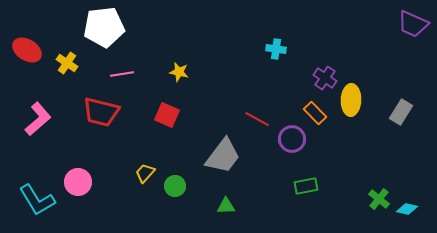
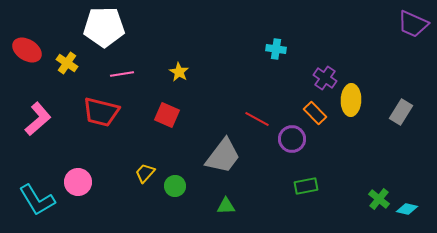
white pentagon: rotated 6 degrees clockwise
yellow star: rotated 18 degrees clockwise
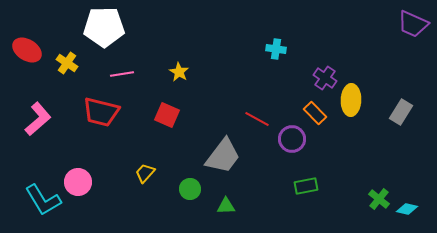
green circle: moved 15 px right, 3 px down
cyan L-shape: moved 6 px right
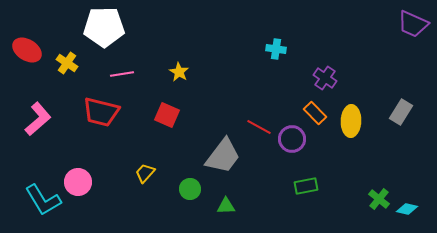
yellow ellipse: moved 21 px down
red line: moved 2 px right, 8 px down
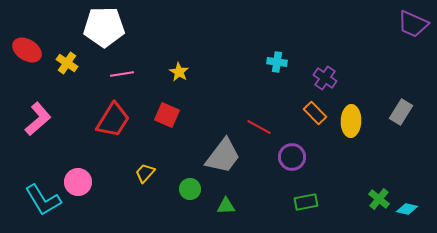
cyan cross: moved 1 px right, 13 px down
red trapezoid: moved 12 px right, 8 px down; rotated 72 degrees counterclockwise
purple circle: moved 18 px down
green rectangle: moved 16 px down
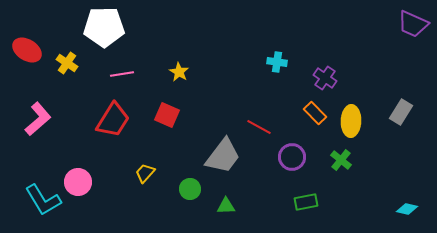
green cross: moved 38 px left, 39 px up
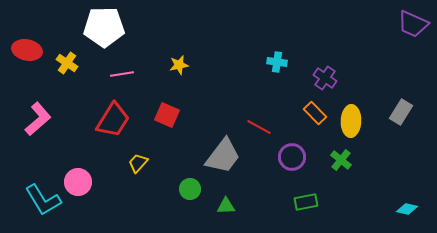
red ellipse: rotated 20 degrees counterclockwise
yellow star: moved 7 px up; rotated 30 degrees clockwise
yellow trapezoid: moved 7 px left, 10 px up
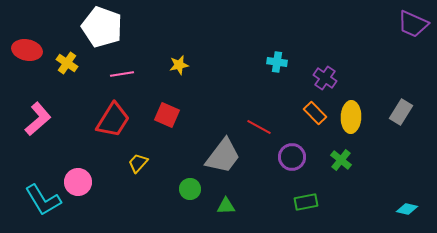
white pentagon: moved 2 px left; rotated 21 degrees clockwise
yellow ellipse: moved 4 px up
